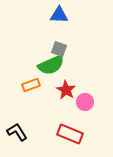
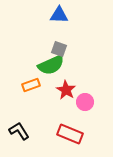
black L-shape: moved 2 px right, 1 px up
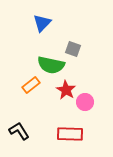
blue triangle: moved 17 px left, 8 px down; rotated 48 degrees counterclockwise
gray square: moved 14 px right
green semicircle: rotated 36 degrees clockwise
orange rectangle: rotated 18 degrees counterclockwise
red rectangle: rotated 20 degrees counterclockwise
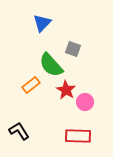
green semicircle: rotated 36 degrees clockwise
red rectangle: moved 8 px right, 2 px down
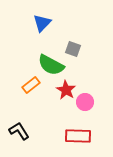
green semicircle: rotated 20 degrees counterclockwise
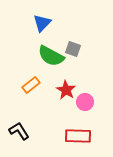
green semicircle: moved 9 px up
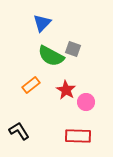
pink circle: moved 1 px right
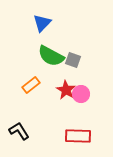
gray square: moved 11 px down
pink circle: moved 5 px left, 8 px up
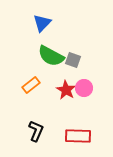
pink circle: moved 3 px right, 6 px up
black L-shape: moved 17 px right; rotated 55 degrees clockwise
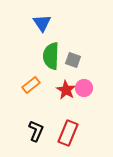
blue triangle: rotated 18 degrees counterclockwise
green semicircle: rotated 64 degrees clockwise
red rectangle: moved 10 px left, 3 px up; rotated 70 degrees counterclockwise
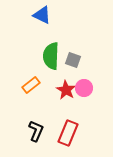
blue triangle: moved 8 px up; rotated 30 degrees counterclockwise
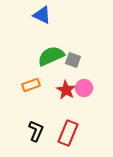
green semicircle: rotated 64 degrees clockwise
orange rectangle: rotated 18 degrees clockwise
